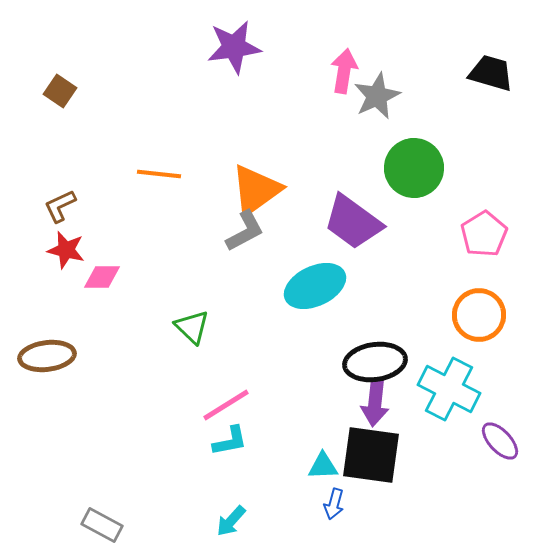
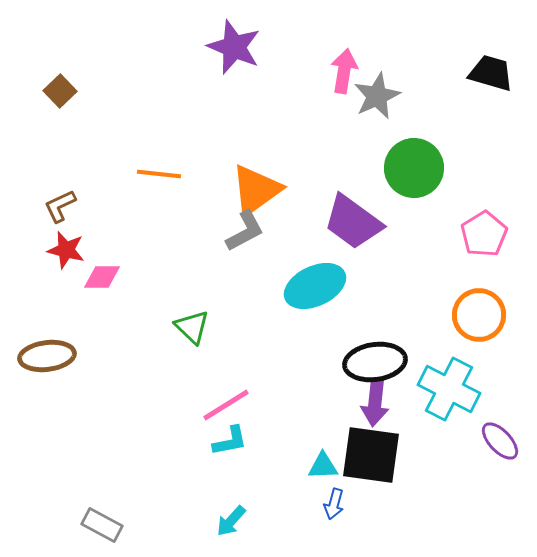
purple star: rotated 30 degrees clockwise
brown square: rotated 12 degrees clockwise
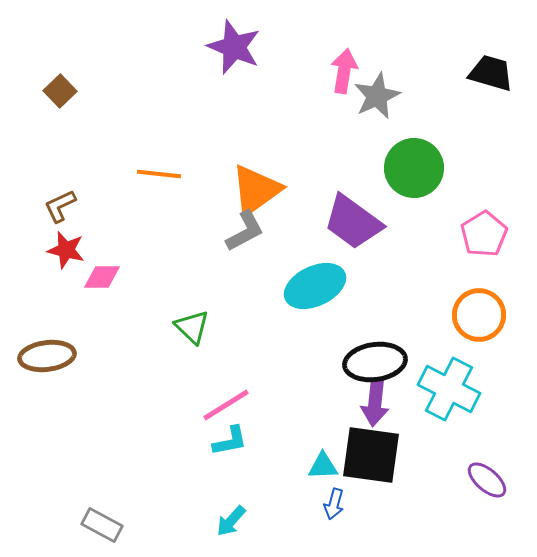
purple ellipse: moved 13 px left, 39 px down; rotated 6 degrees counterclockwise
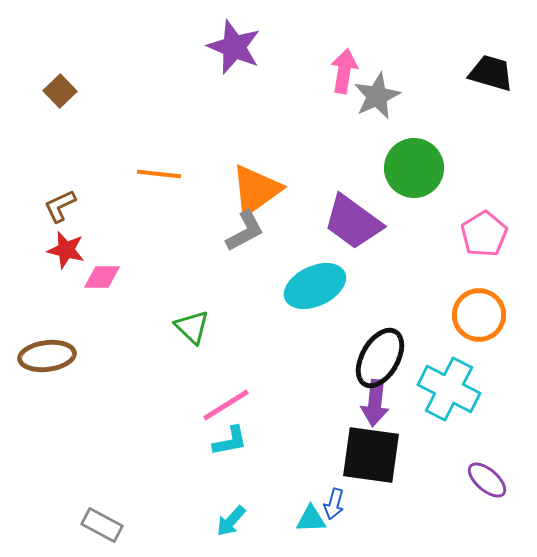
black ellipse: moved 5 px right, 4 px up; rotated 52 degrees counterclockwise
cyan triangle: moved 12 px left, 53 px down
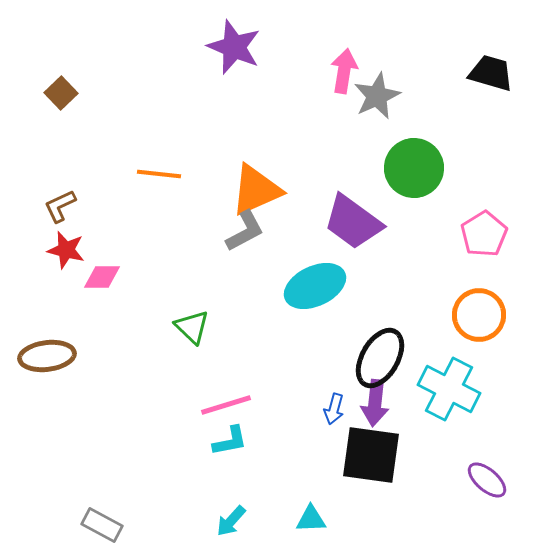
brown square: moved 1 px right, 2 px down
orange triangle: rotated 12 degrees clockwise
pink line: rotated 15 degrees clockwise
blue arrow: moved 95 px up
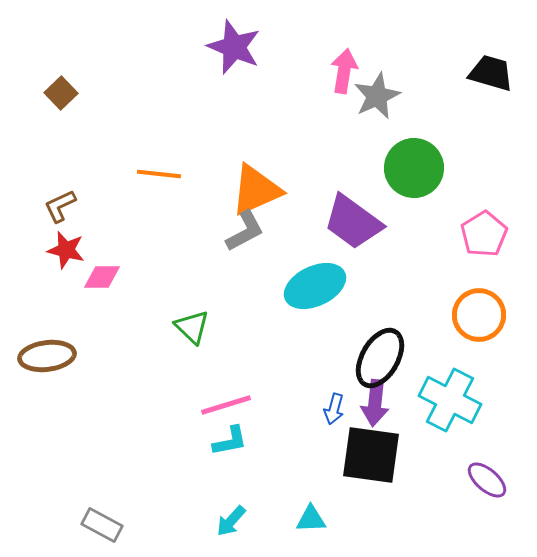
cyan cross: moved 1 px right, 11 px down
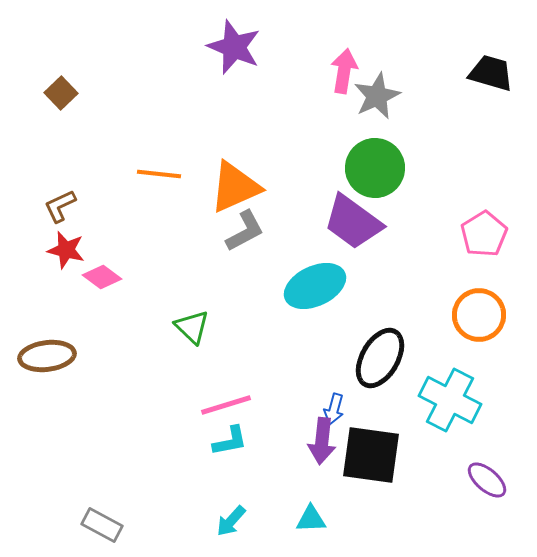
green circle: moved 39 px left
orange triangle: moved 21 px left, 3 px up
pink diamond: rotated 36 degrees clockwise
purple arrow: moved 53 px left, 38 px down
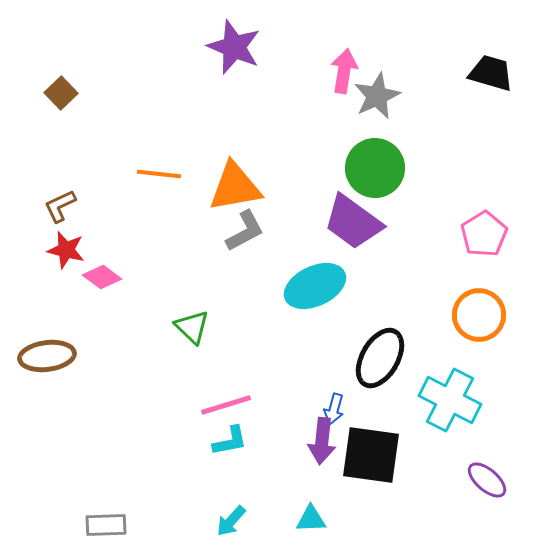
orange triangle: rotated 14 degrees clockwise
gray rectangle: moved 4 px right; rotated 30 degrees counterclockwise
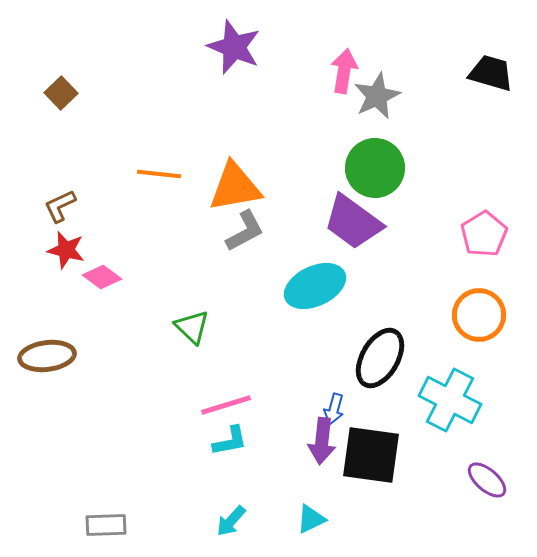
cyan triangle: rotated 24 degrees counterclockwise
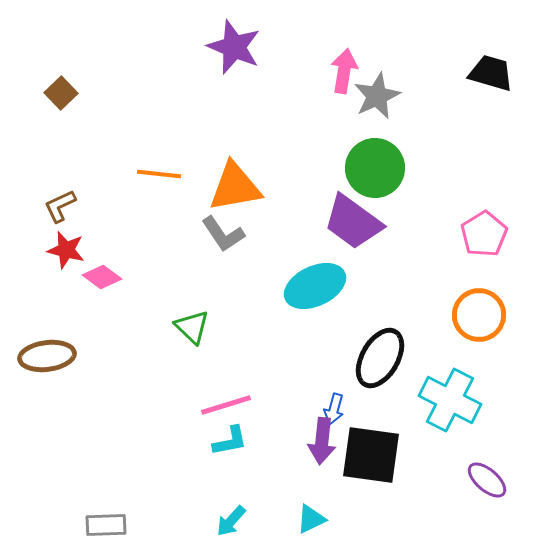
gray L-shape: moved 22 px left, 3 px down; rotated 84 degrees clockwise
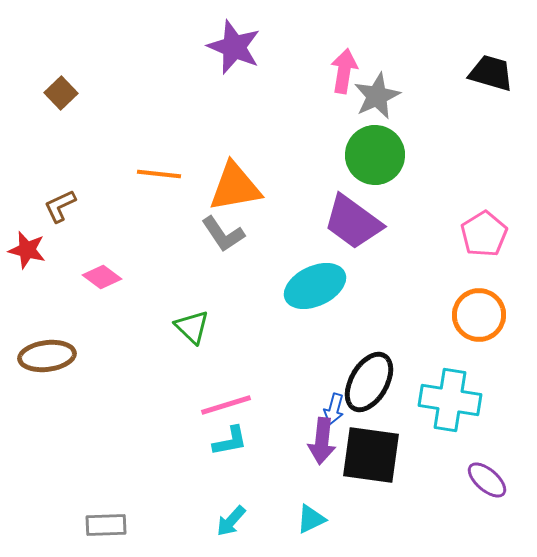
green circle: moved 13 px up
red star: moved 39 px left
black ellipse: moved 11 px left, 24 px down
cyan cross: rotated 18 degrees counterclockwise
